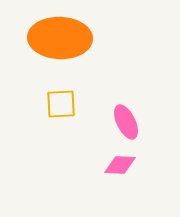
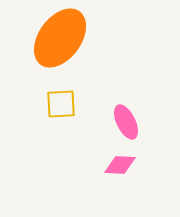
orange ellipse: rotated 56 degrees counterclockwise
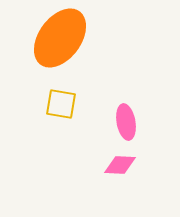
yellow square: rotated 12 degrees clockwise
pink ellipse: rotated 16 degrees clockwise
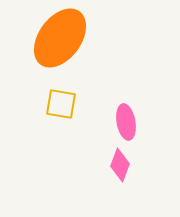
pink diamond: rotated 72 degrees counterclockwise
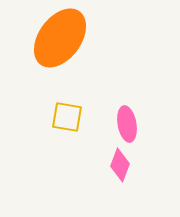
yellow square: moved 6 px right, 13 px down
pink ellipse: moved 1 px right, 2 px down
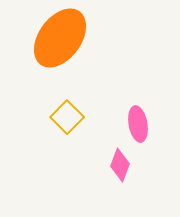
yellow square: rotated 36 degrees clockwise
pink ellipse: moved 11 px right
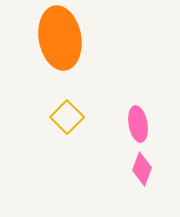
orange ellipse: rotated 46 degrees counterclockwise
pink diamond: moved 22 px right, 4 px down
